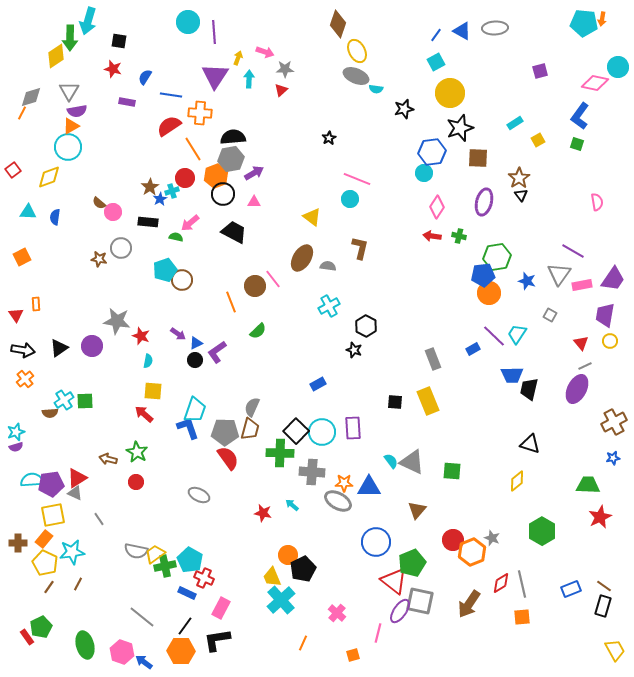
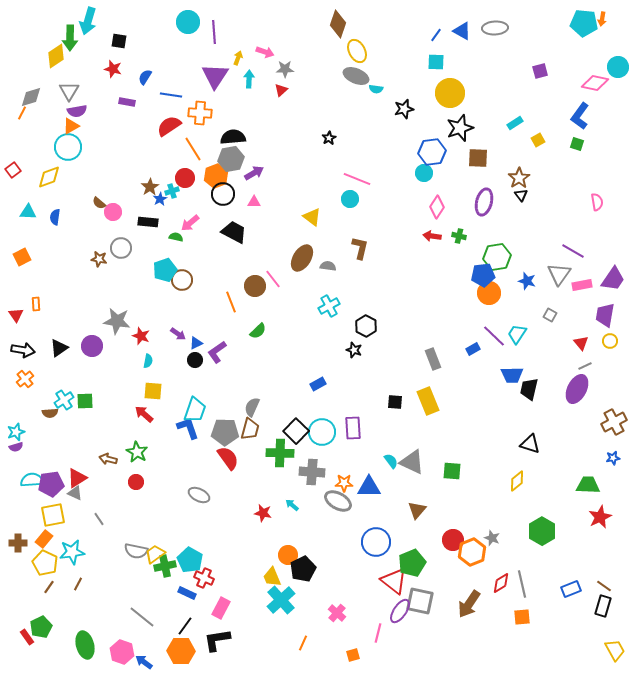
cyan square at (436, 62): rotated 30 degrees clockwise
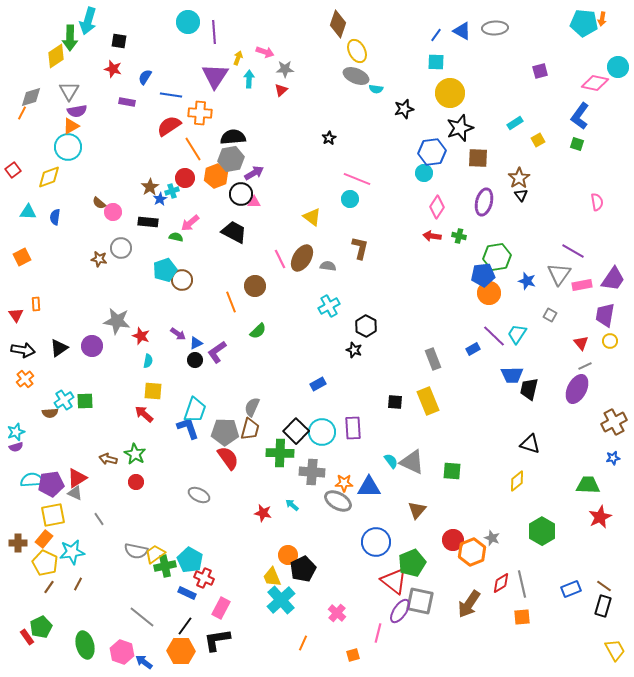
black circle at (223, 194): moved 18 px right
pink line at (273, 279): moved 7 px right, 20 px up; rotated 12 degrees clockwise
green star at (137, 452): moved 2 px left, 2 px down
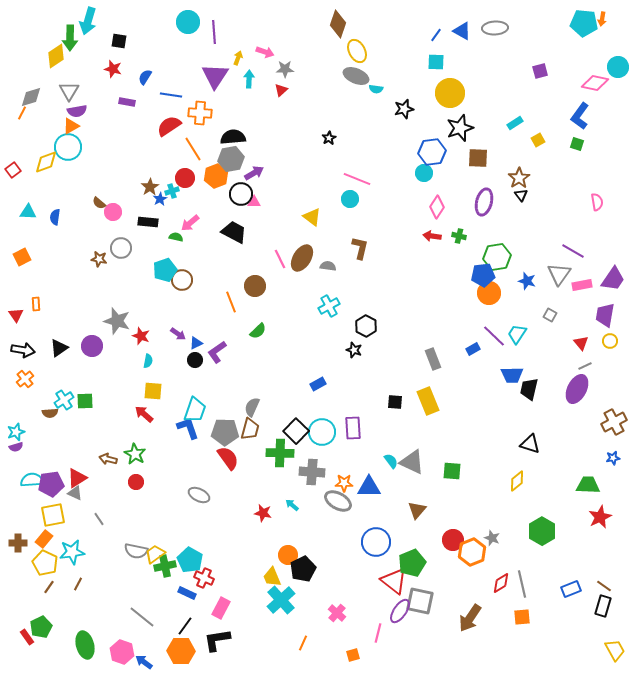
yellow diamond at (49, 177): moved 3 px left, 15 px up
gray star at (117, 321): rotated 8 degrees clockwise
brown arrow at (469, 604): moved 1 px right, 14 px down
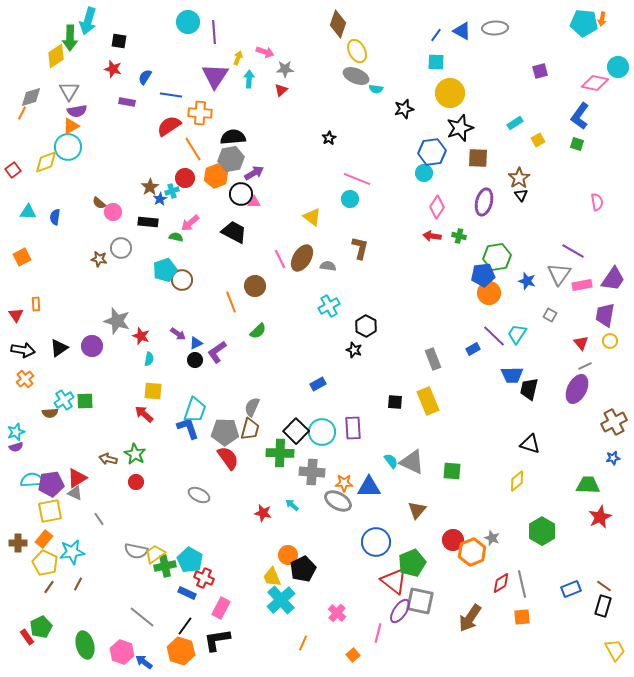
cyan semicircle at (148, 361): moved 1 px right, 2 px up
yellow square at (53, 515): moved 3 px left, 4 px up
orange hexagon at (181, 651): rotated 16 degrees clockwise
orange square at (353, 655): rotated 24 degrees counterclockwise
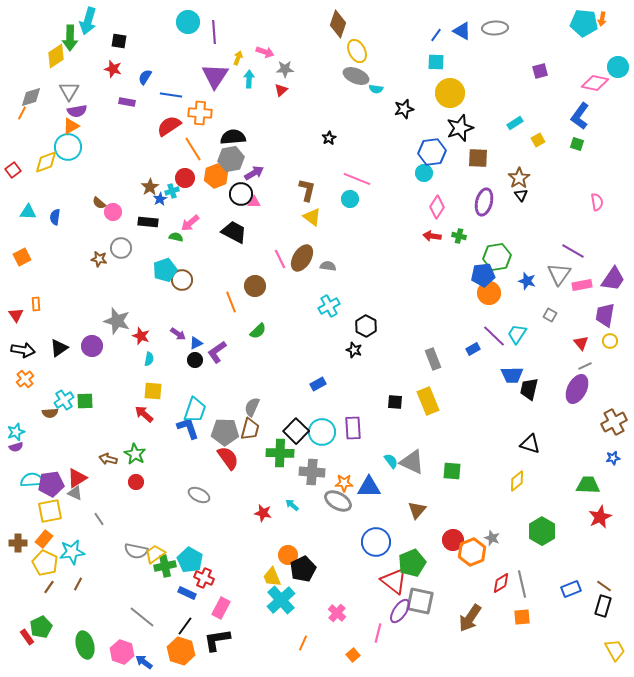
brown L-shape at (360, 248): moved 53 px left, 58 px up
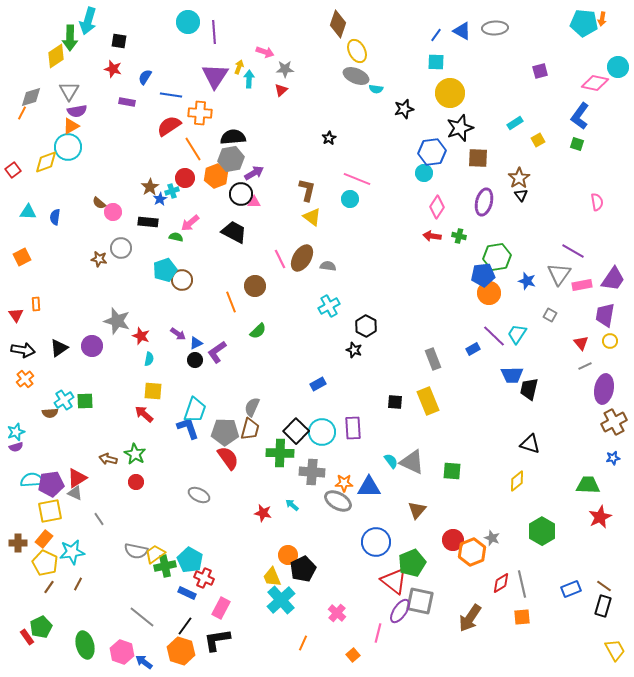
yellow arrow at (238, 58): moved 1 px right, 9 px down
purple ellipse at (577, 389): moved 27 px right; rotated 16 degrees counterclockwise
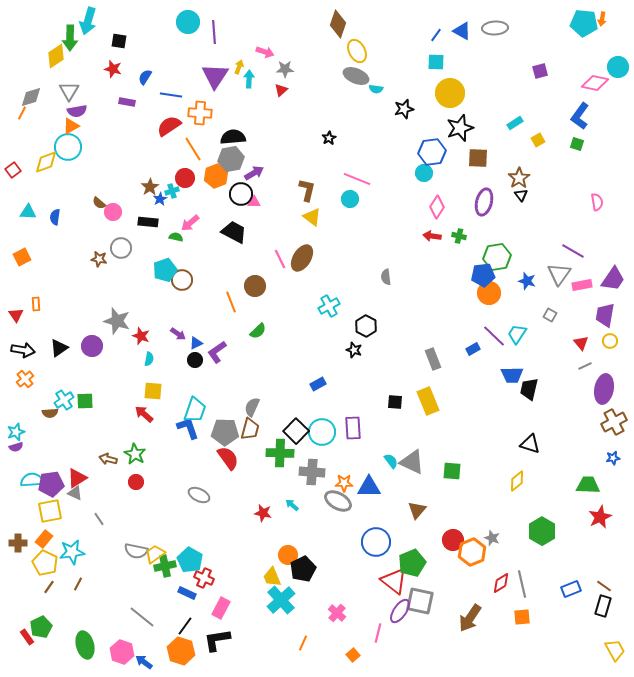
gray semicircle at (328, 266): moved 58 px right, 11 px down; rotated 105 degrees counterclockwise
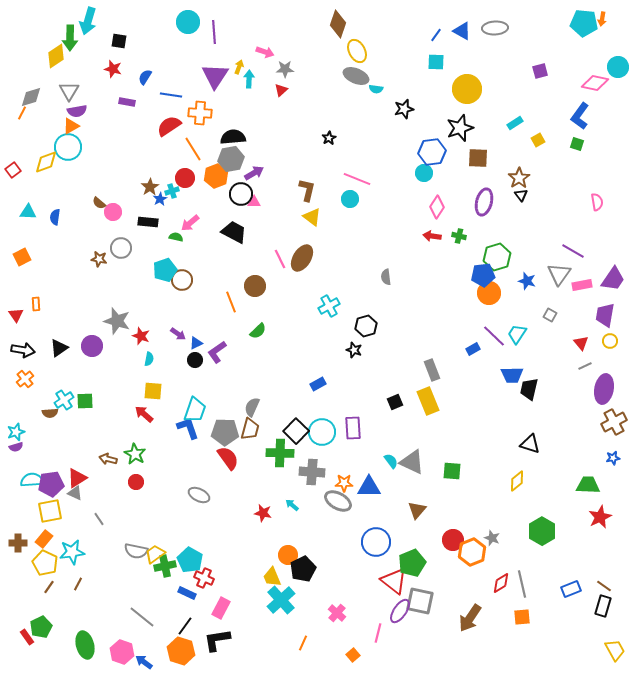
yellow circle at (450, 93): moved 17 px right, 4 px up
green hexagon at (497, 257): rotated 8 degrees counterclockwise
black hexagon at (366, 326): rotated 15 degrees clockwise
gray rectangle at (433, 359): moved 1 px left, 11 px down
black square at (395, 402): rotated 28 degrees counterclockwise
